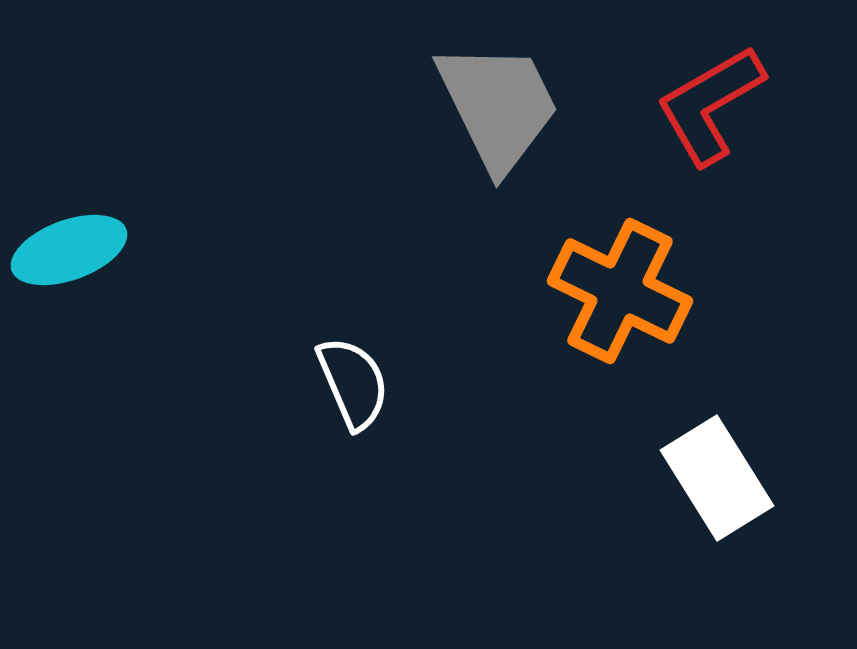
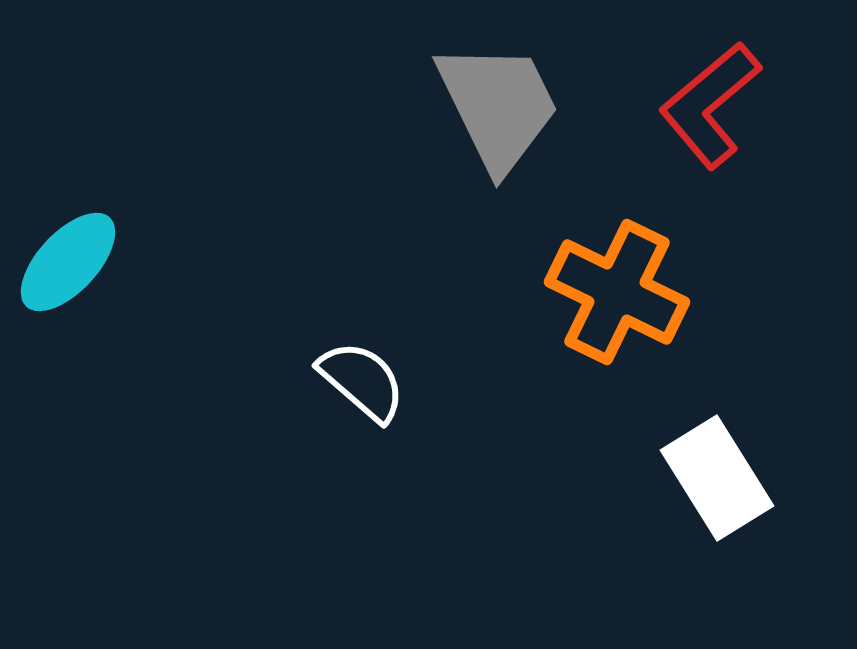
red L-shape: rotated 10 degrees counterclockwise
cyan ellipse: moved 1 px left, 12 px down; rotated 27 degrees counterclockwise
orange cross: moved 3 px left, 1 px down
white semicircle: moved 9 px right, 2 px up; rotated 26 degrees counterclockwise
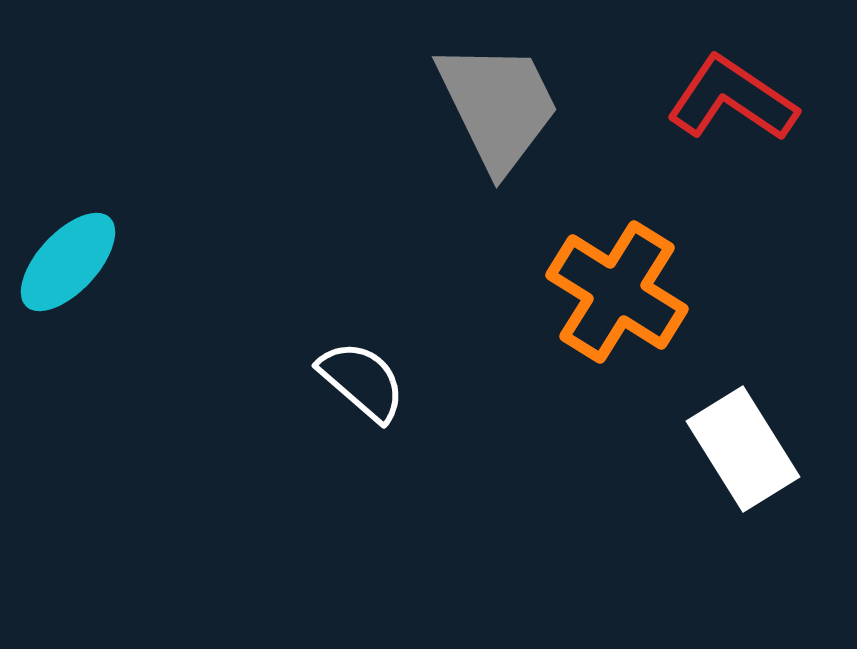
red L-shape: moved 22 px right, 6 px up; rotated 74 degrees clockwise
orange cross: rotated 6 degrees clockwise
white rectangle: moved 26 px right, 29 px up
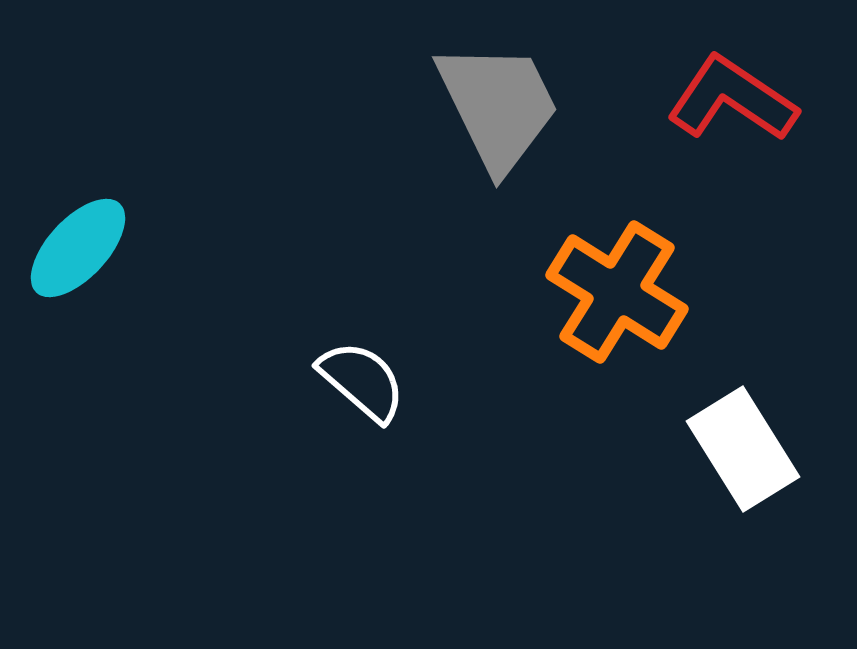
cyan ellipse: moved 10 px right, 14 px up
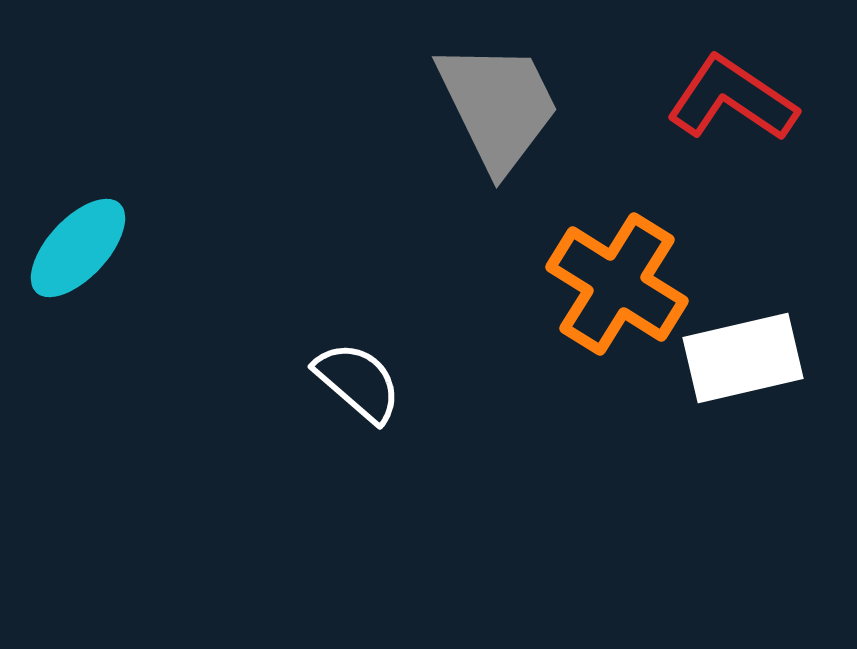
orange cross: moved 8 px up
white semicircle: moved 4 px left, 1 px down
white rectangle: moved 91 px up; rotated 71 degrees counterclockwise
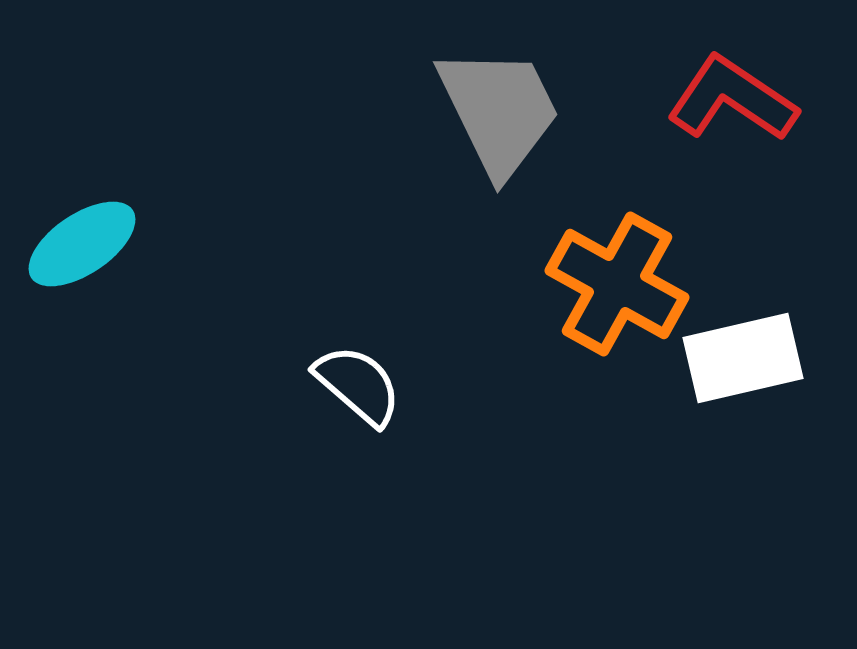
gray trapezoid: moved 1 px right, 5 px down
cyan ellipse: moved 4 px right, 4 px up; rotated 13 degrees clockwise
orange cross: rotated 3 degrees counterclockwise
white semicircle: moved 3 px down
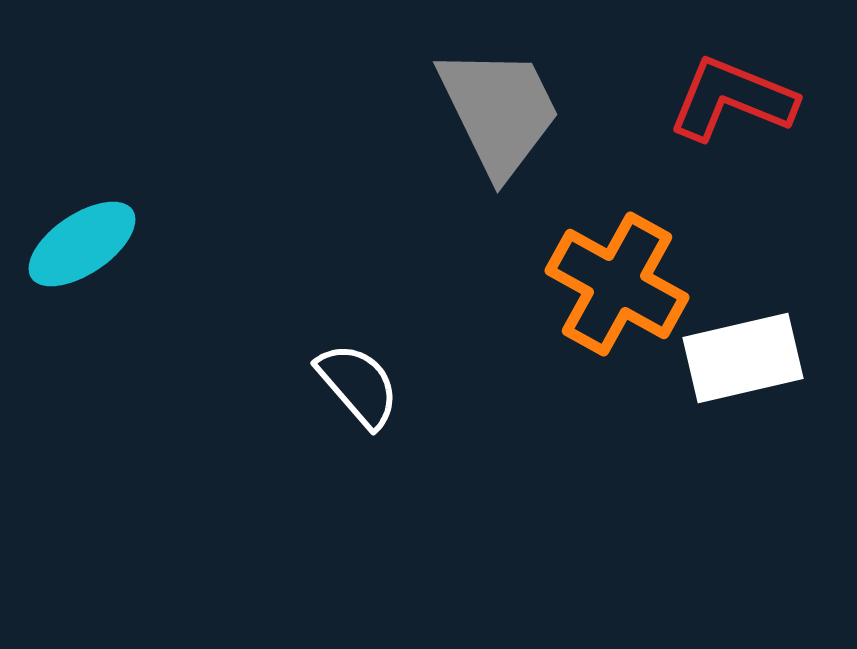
red L-shape: rotated 12 degrees counterclockwise
white semicircle: rotated 8 degrees clockwise
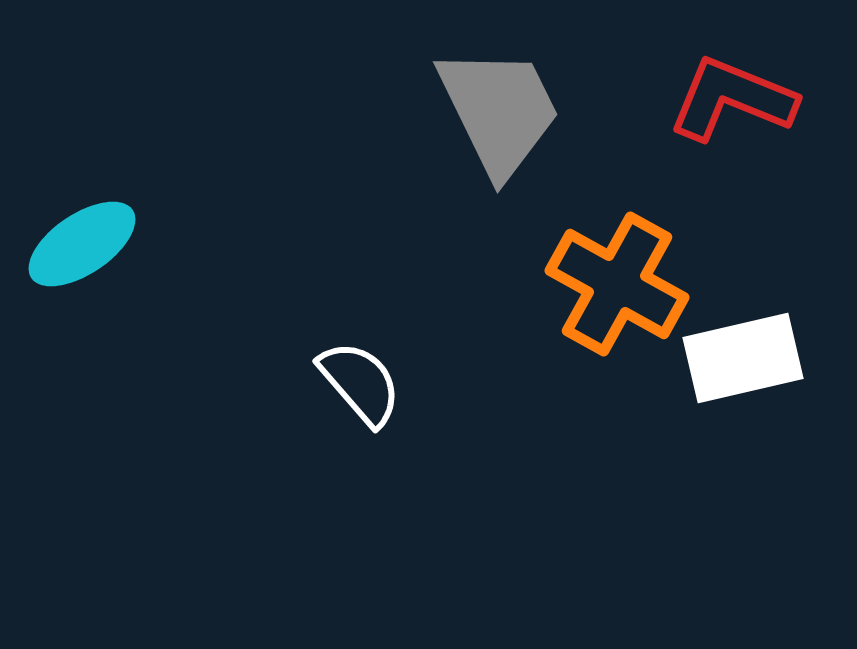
white semicircle: moved 2 px right, 2 px up
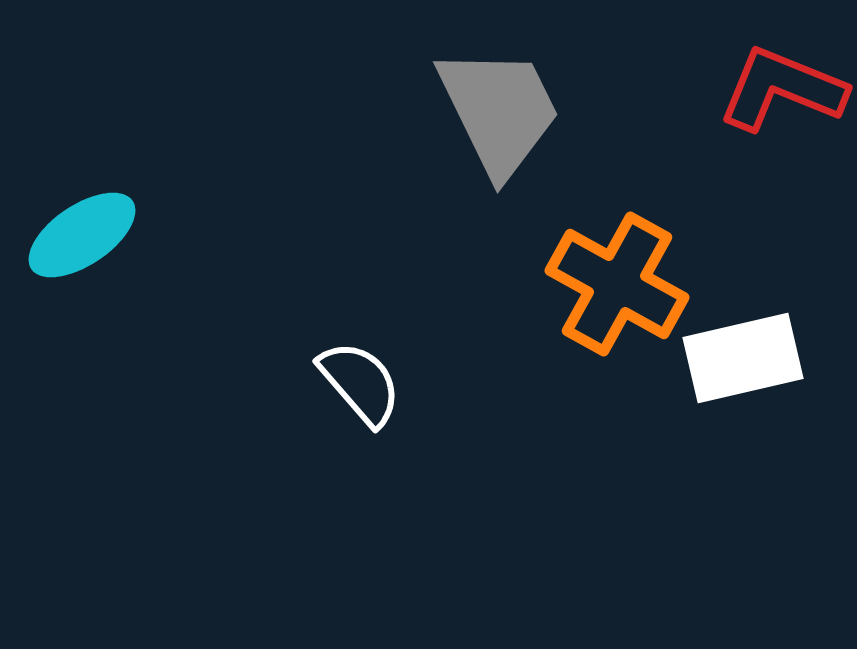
red L-shape: moved 50 px right, 10 px up
cyan ellipse: moved 9 px up
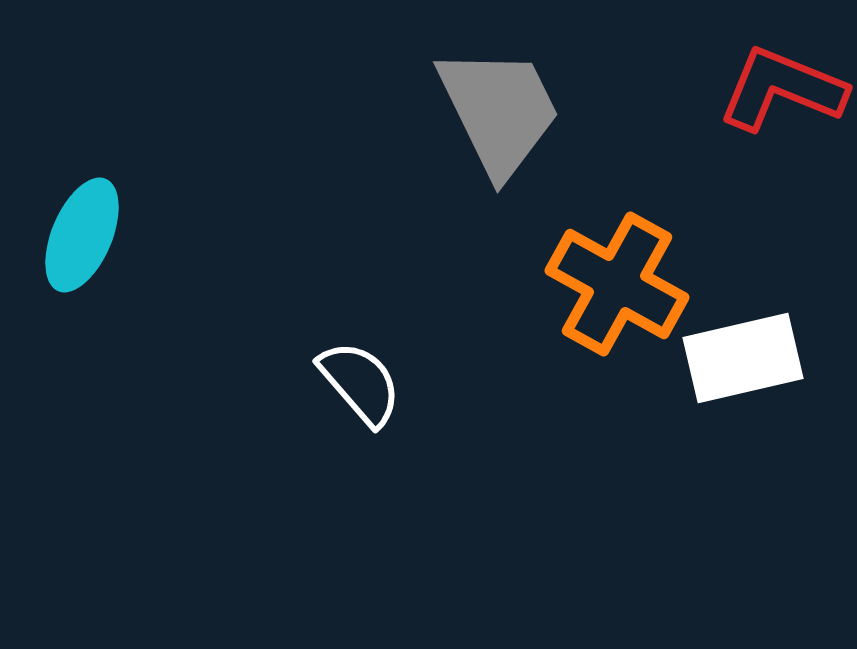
cyan ellipse: rotated 33 degrees counterclockwise
